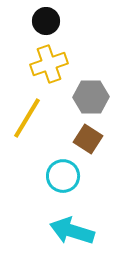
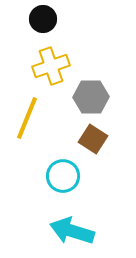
black circle: moved 3 px left, 2 px up
yellow cross: moved 2 px right, 2 px down
yellow line: rotated 9 degrees counterclockwise
brown square: moved 5 px right
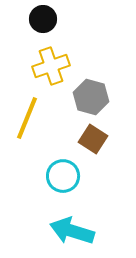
gray hexagon: rotated 16 degrees clockwise
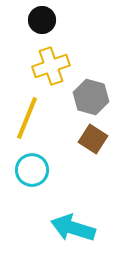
black circle: moved 1 px left, 1 px down
cyan circle: moved 31 px left, 6 px up
cyan arrow: moved 1 px right, 3 px up
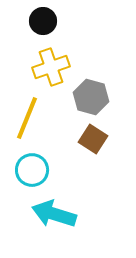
black circle: moved 1 px right, 1 px down
yellow cross: moved 1 px down
cyan arrow: moved 19 px left, 14 px up
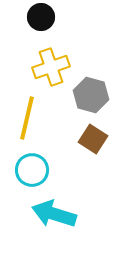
black circle: moved 2 px left, 4 px up
gray hexagon: moved 2 px up
yellow line: rotated 9 degrees counterclockwise
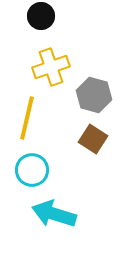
black circle: moved 1 px up
gray hexagon: moved 3 px right
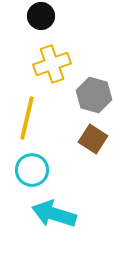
yellow cross: moved 1 px right, 3 px up
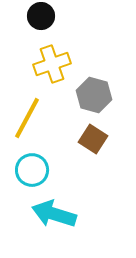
yellow line: rotated 15 degrees clockwise
